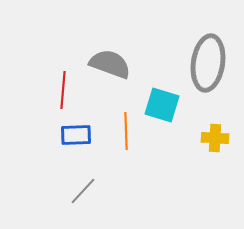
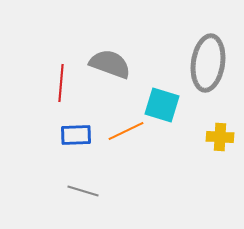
red line: moved 2 px left, 7 px up
orange line: rotated 66 degrees clockwise
yellow cross: moved 5 px right, 1 px up
gray line: rotated 64 degrees clockwise
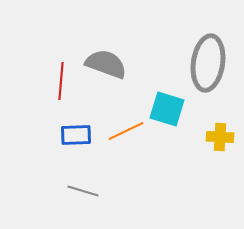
gray semicircle: moved 4 px left
red line: moved 2 px up
cyan square: moved 5 px right, 4 px down
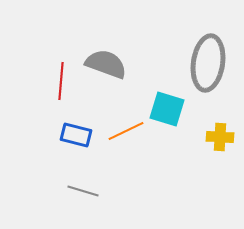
blue rectangle: rotated 16 degrees clockwise
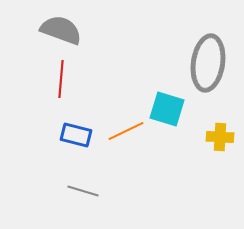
gray semicircle: moved 45 px left, 34 px up
red line: moved 2 px up
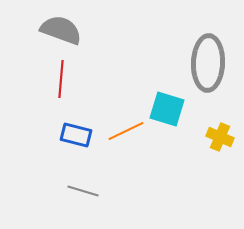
gray ellipse: rotated 6 degrees counterclockwise
yellow cross: rotated 20 degrees clockwise
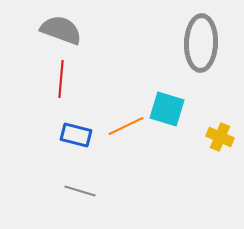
gray ellipse: moved 7 px left, 20 px up
orange line: moved 5 px up
gray line: moved 3 px left
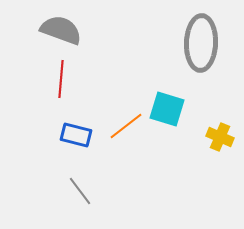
orange line: rotated 12 degrees counterclockwise
gray line: rotated 36 degrees clockwise
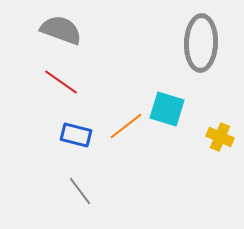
red line: moved 3 px down; rotated 60 degrees counterclockwise
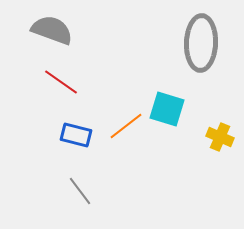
gray semicircle: moved 9 px left
